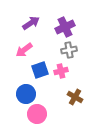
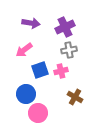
purple arrow: rotated 42 degrees clockwise
pink circle: moved 1 px right, 1 px up
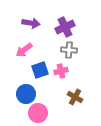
gray cross: rotated 14 degrees clockwise
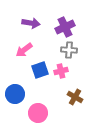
blue circle: moved 11 px left
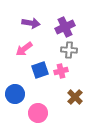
pink arrow: moved 1 px up
brown cross: rotated 14 degrees clockwise
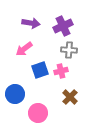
purple cross: moved 2 px left, 1 px up
brown cross: moved 5 px left
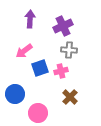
purple arrow: moved 1 px left, 4 px up; rotated 96 degrees counterclockwise
pink arrow: moved 2 px down
blue square: moved 2 px up
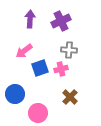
purple cross: moved 2 px left, 5 px up
pink cross: moved 2 px up
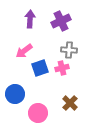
pink cross: moved 1 px right, 1 px up
brown cross: moved 6 px down
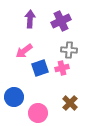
blue circle: moved 1 px left, 3 px down
